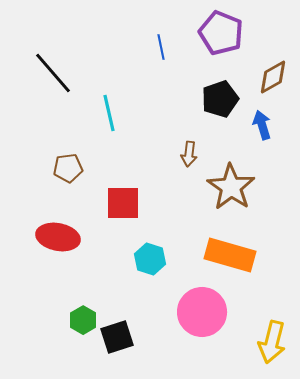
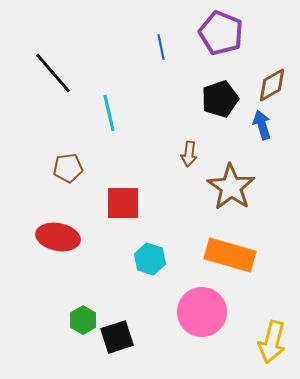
brown diamond: moved 1 px left, 8 px down
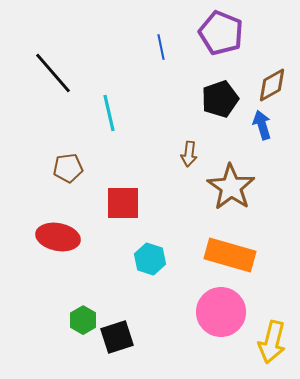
pink circle: moved 19 px right
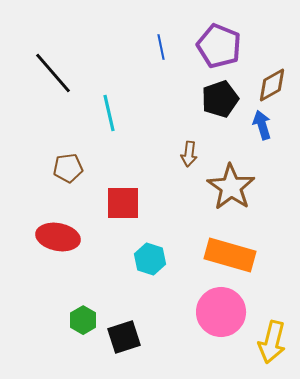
purple pentagon: moved 2 px left, 13 px down
black square: moved 7 px right
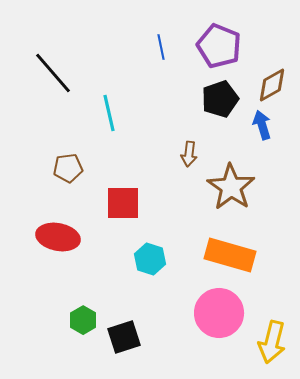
pink circle: moved 2 px left, 1 px down
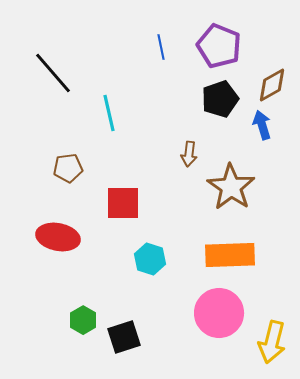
orange rectangle: rotated 18 degrees counterclockwise
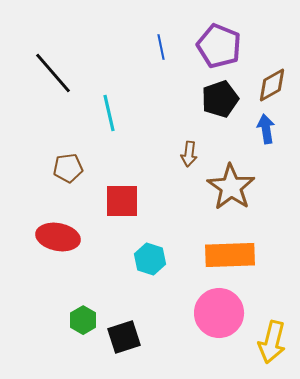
blue arrow: moved 4 px right, 4 px down; rotated 8 degrees clockwise
red square: moved 1 px left, 2 px up
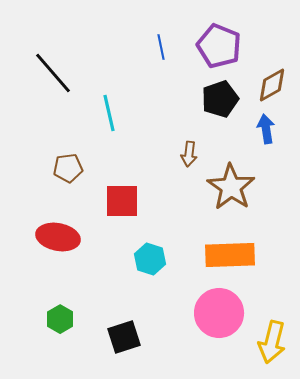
green hexagon: moved 23 px left, 1 px up
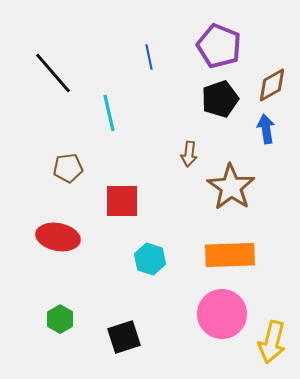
blue line: moved 12 px left, 10 px down
pink circle: moved 3 px right, 1 px down
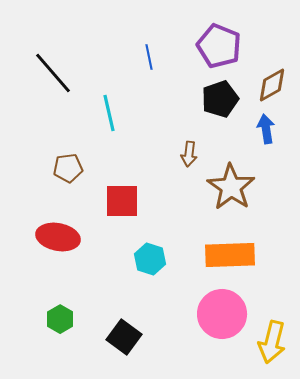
black square: rotated 36 degrees counterclockwise
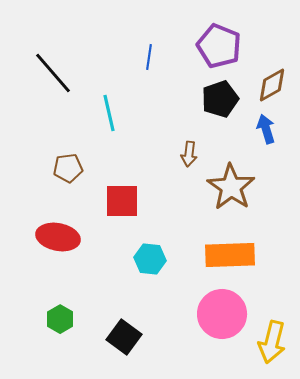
blue line: rotated 20 degrees clockwise
blue arrow: rotated 8 degrees counterclockwise
cyan hexagon: rotated 12 degrees counterclockwise
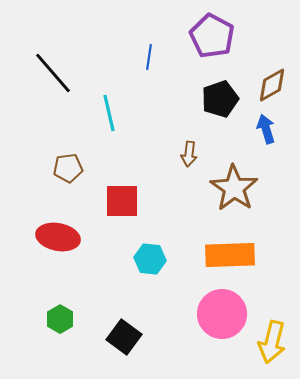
purple pentagon: moved 7 px left, 10 px up; rotated 6 degrees clockwise
brown star: moved 3 px right, 1 px down
